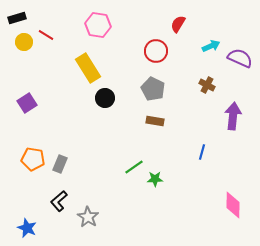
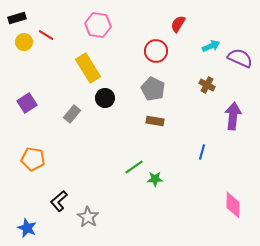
gray rectangle: moved 12 px right, 50 px up; rotated 18 degrees clockwise
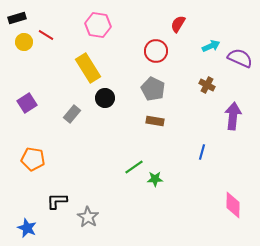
black L-shape: moved 2 px left; rotated 40 degrees clockwise
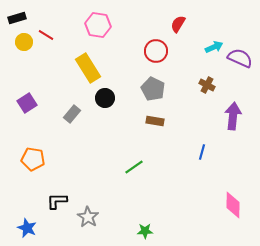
cyan arrow: moved 3 px right, 1 px down
green star: moved 10 px left, 52 px down
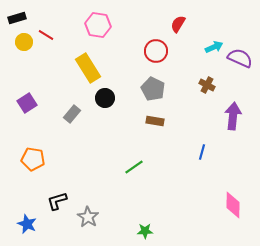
black L-shape: rotated 15 degrees counterclockwise
blue star: moved 4 px up
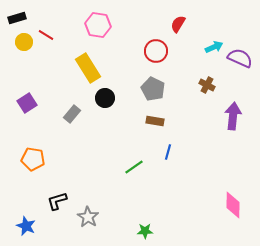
blue line: moved 34 px left
blue star: moved 1 px left, 2 px down
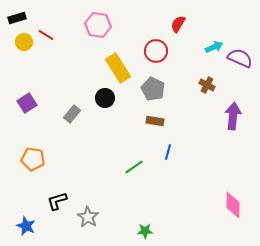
yellow rectangle: moved 30 px right
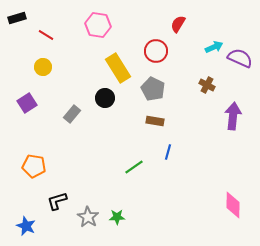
yellow circle: moved 19 px right, 25 px down
orange pentagon: moved 1 px right, 7 px down
green star: moved 28 px left, 14 px up
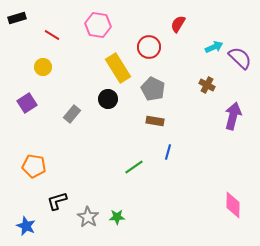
red line: moved 6 px right
red circle: moved 7 px left, 4 px up
purple semicircle: rotated 20 degrees clockwise
black circle: moved 3 px right, 1 px down
purple arrow: rotated 8 degrees clockwise
